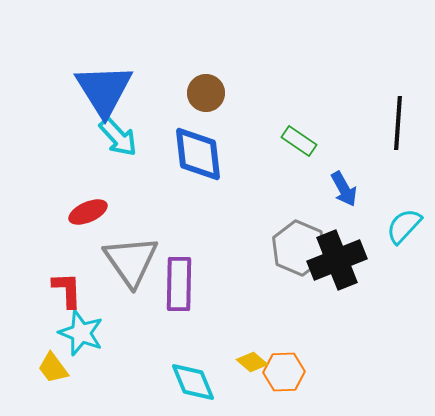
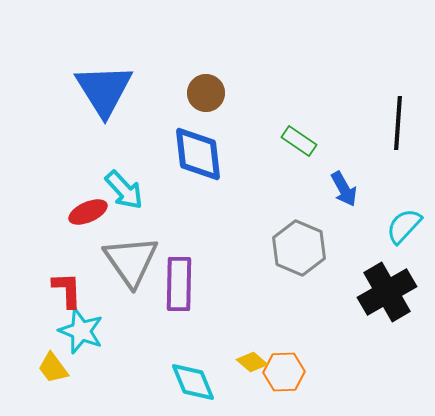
cyan arrow: moved 6 px right, 53 px down
black cross: moved 50 px right, 32 px down; rotated 8 degrees counterclockwise
cyan star: moved 2 px up
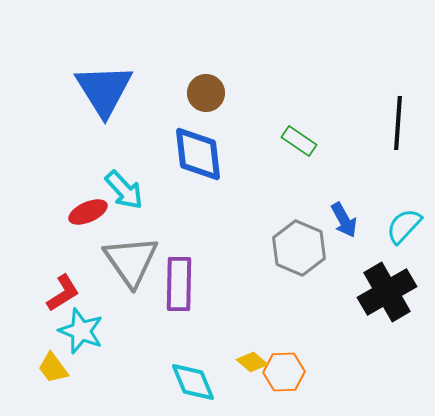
blue arrow: moved 31 px down
red L-shape: moved 4 px left, 3 px down; rotated 60 degrees clockwise
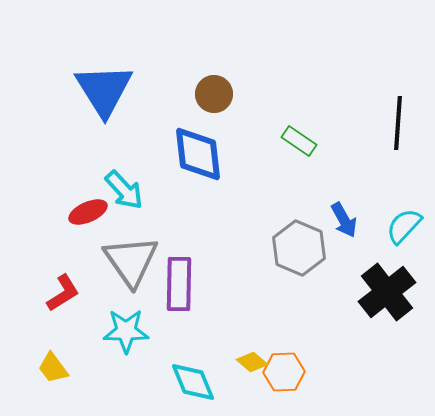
brown circle: moved 8 px right, 1 px down
black cross: rotated 8 degrees counterclockwise
cyan star: moved 45 px right; rotated 21 degrees counterclockwise
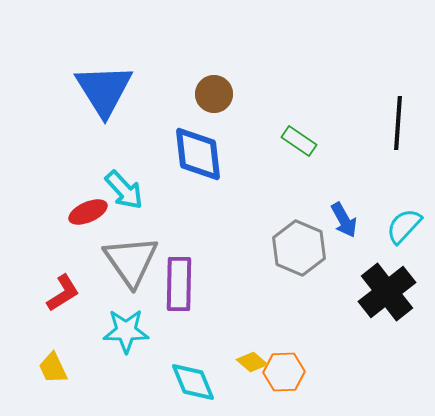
yellow trapezoid: rotated 12 degrees clockwise
